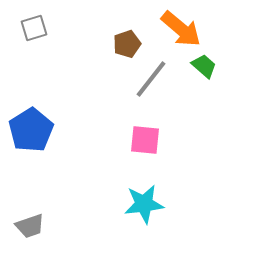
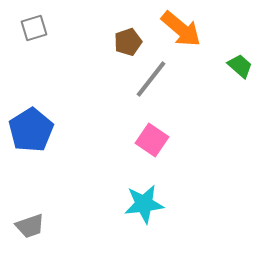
brown pentagon: moved 1 px right, 2 px up
green trapezoid: moved 36 px right
pink square: moved 7 px right; rotated 28 degrees clockwise
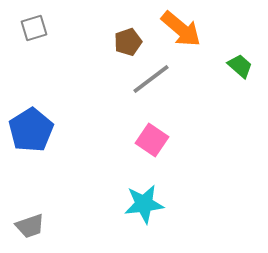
gray line: rotated 15 degrees clockwise
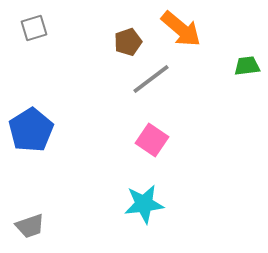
green trapezoid: moved 7 px right; rotated 48 degrees counterclockwise
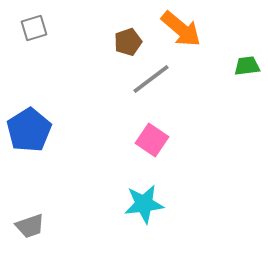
blue pentagon: moved 2 px left
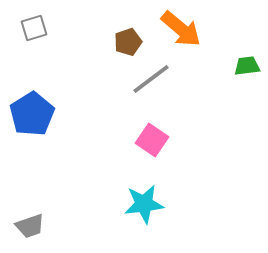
blue pentagon: moved 3 px right, 16 px up
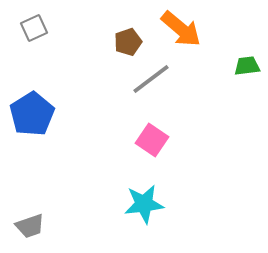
gray square: rotated 8 degrees counterclockwise
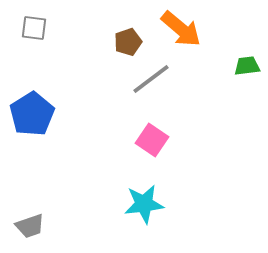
gray square: rotated 32 degrees clockwise
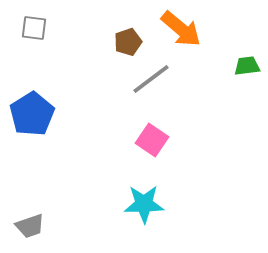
cyan star: rotated 6 degrees clockwise
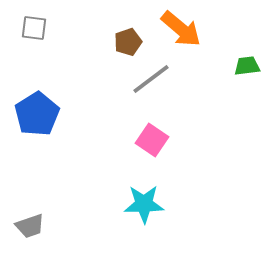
blue pentagon: moved 5 px right
